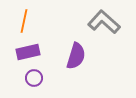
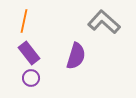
purple rectangle: moved 1 px right, 1 px down; rotated 65 degrees clockwise
purple circle: moved 3 px left
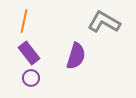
gray L-shape: rotated 12 degrees counterclockwise
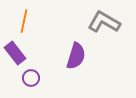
purple rectangle: moved 14 px left
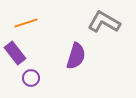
orange line: moved 2 px right, 2 px down; rotated 60 degrees clockwise
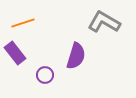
orange line: moved 3 px left
purple circle: moved 14 px right, 3 px up
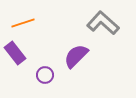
gray L-shape: moved 1 px left, 1 px down; rotated 12 degrees clockwise
purple semicircle: rotated 152 degrees counterclockwise
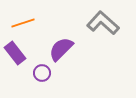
purple semicircle: moved 15 px left, 7 px up
purple circle: moved 3 px left, 2 px up
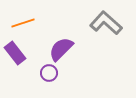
gray L-shape: moved 3 px right
purple circle: moved 7 px right
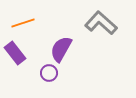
gray L-shape: moved 5 px left
purple semicircle: rotated 16 degrees counterclockwise
